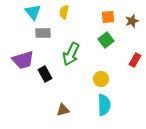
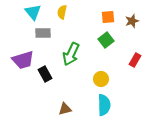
yellow semicircle: moved 2 px left
brown triangle: moved 2 px right, 1 px up
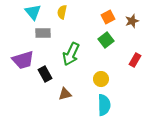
orange square: rotated 24 degrees counterclockwise
brown triangle: moved 15 px up
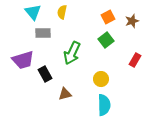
green arrow: moved 1 px right, 1 px up
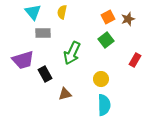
brown star: moved 4 px left, 2 px up
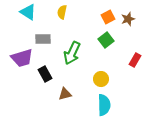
cyan triangle: moved 5 px left; rotated 18 degrees counterclockwise
gray rectangle: moved 6 px down
purple trapezoid: moved 1 px left, 2 px up
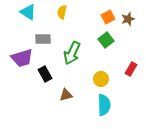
red rectangle: moved 4 px left, 9 px down
brown triangle: moved 1 px right, 1 px down
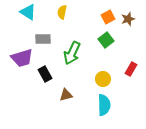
yellow circle: moved 2 px right
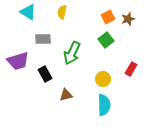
purple trapezoid: moved 4 px left, 3 px down
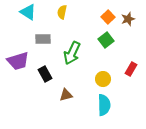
orange square: rotated 16 degrees counterclockwise
